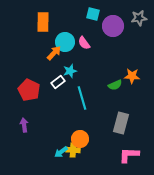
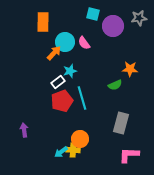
orange star: moved 2 px left, 7 px up
red pentagon: moved 33 px right, 11 px down; rotated 25 degrees clockwise
purple arrow: moved 5 px down
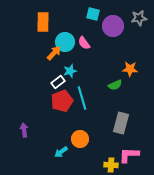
yellow cross: moved 38 px right, 15 px down
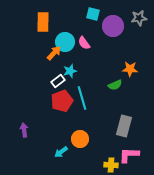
white rectangle: moved 1 px up
gray rectangle: moved 3 px right, 3 px down
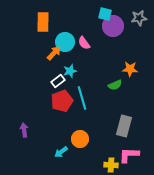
cyan square: moved 12 px right
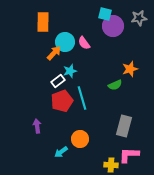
orange star: rotated 21 degrees counterclockwise
purple arrow: moved 13 px right, 4 px up
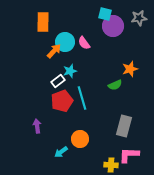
orange arrow: moved 2 px up
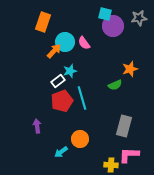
orange rectangle: rotated 18 degrees clockwise
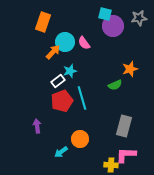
orange arrow: moved 1 px left, 1 px down
pink L-shape: moved 3 px left
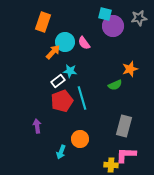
cyan star: rotated 24 degrees clockwise
cyan arrow: rotated 32 degrees counterclockwise
